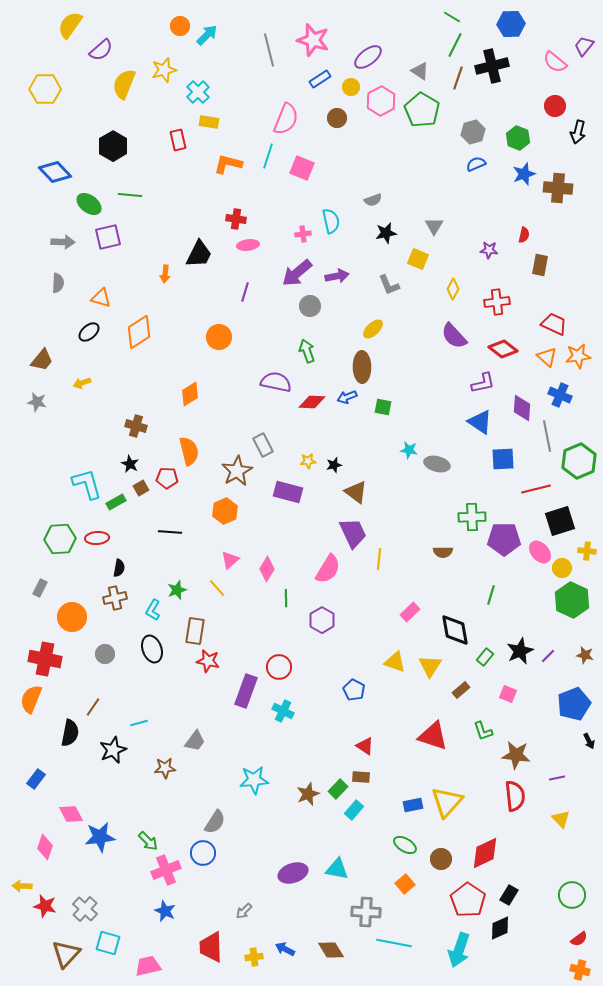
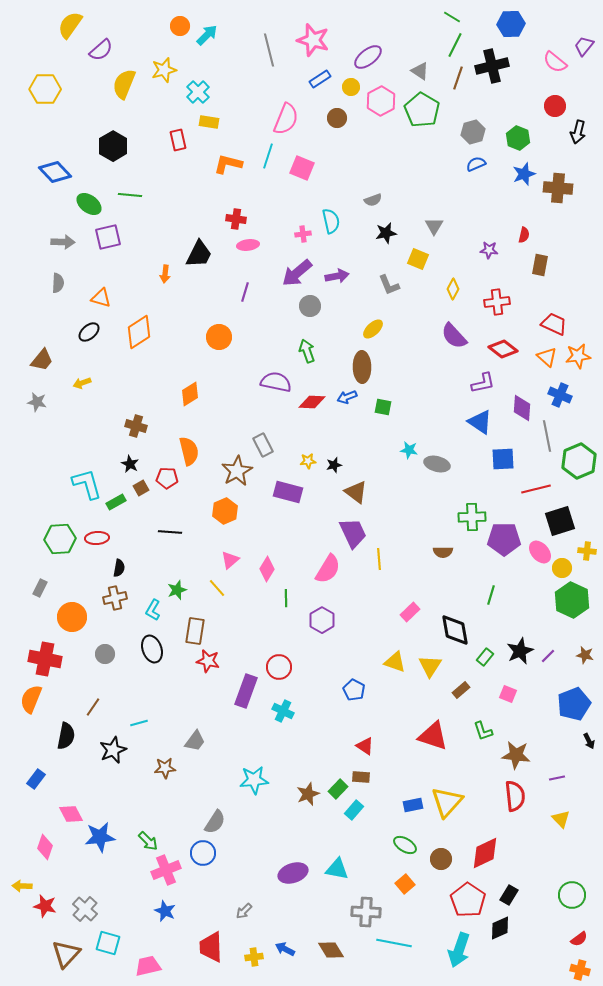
yellow line at (379, 559): rotated 10 degrees counterclockwise
black semicircle at (70, 733): moved 4 px left, 3 px down
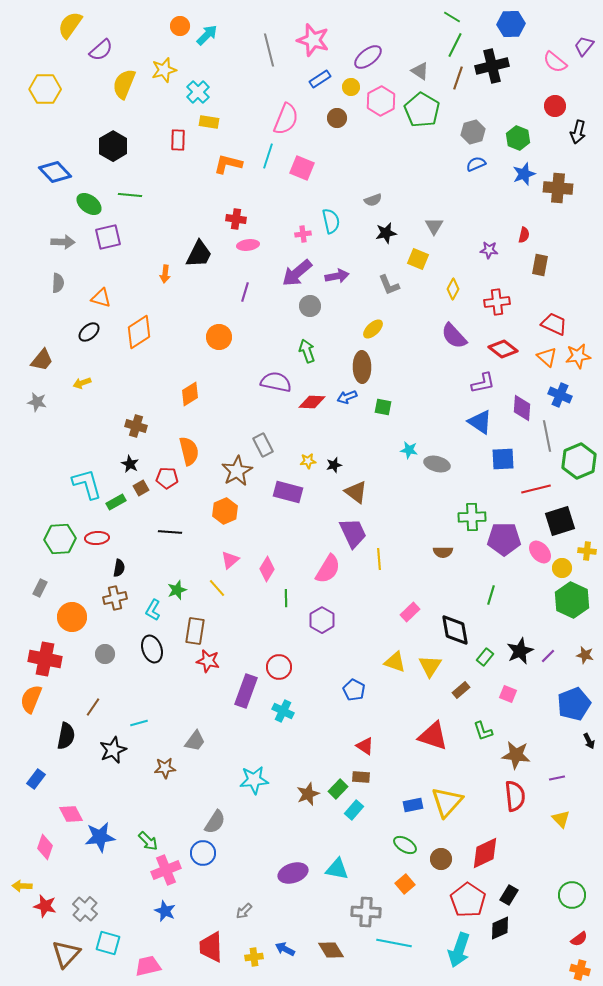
red rectangle at (178, 140): rotated 15 degrees clockwise
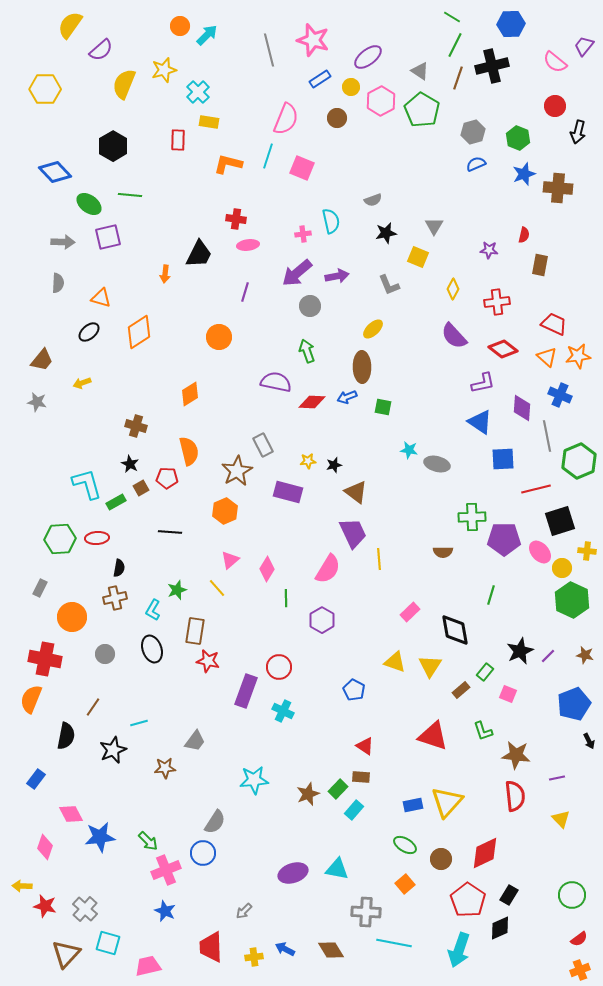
yellow square at (418, 259): moved 2 px up
green rectangle at (485, 657): moved 15 px down
orange cross at (580, 970): rotated 36 degrees counterclockwise
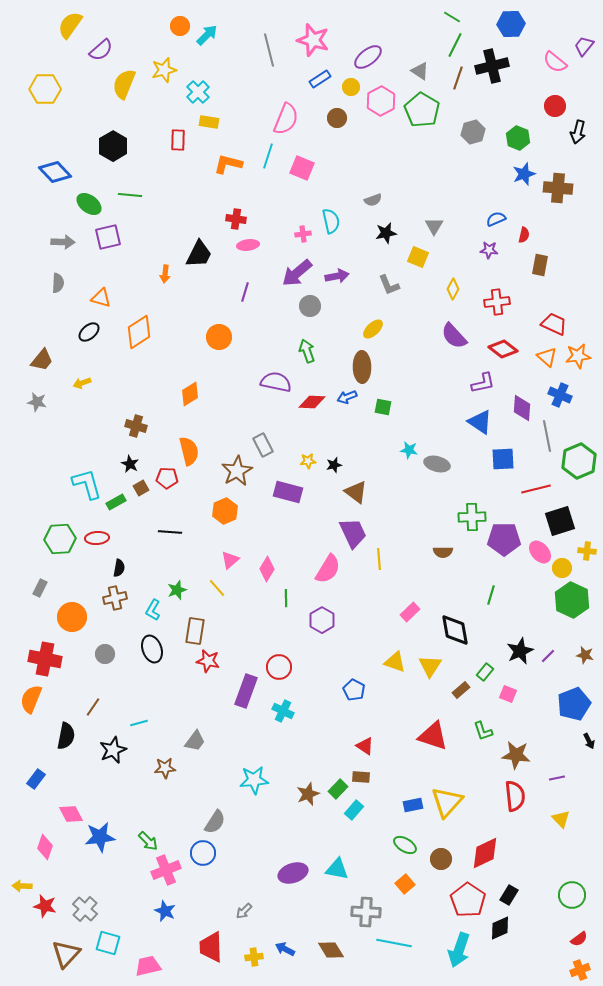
blue semicircle at (476, 164): moved 20 px right, 55 px down
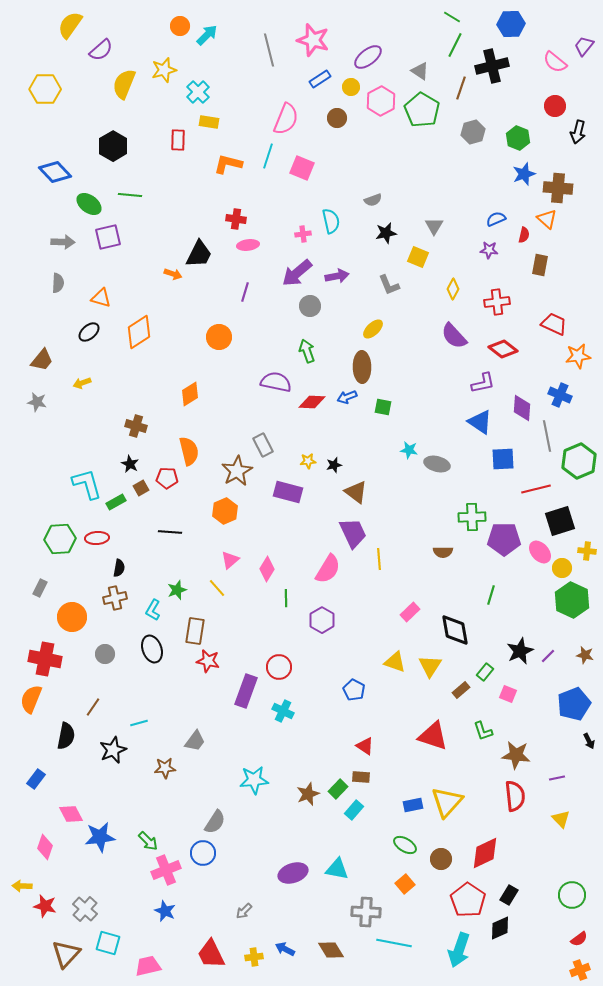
brown line at (458, 78): moved 3 px right, 10 px down
orange arrow at (165, 274): moved 8 px right; rotated 78 degrees counterclockwise
orange triangle at (547, 357): moved 138 px up
red trapezoid at (211, 947): moved 7 px down; rotated 24 degrees counterclockwise
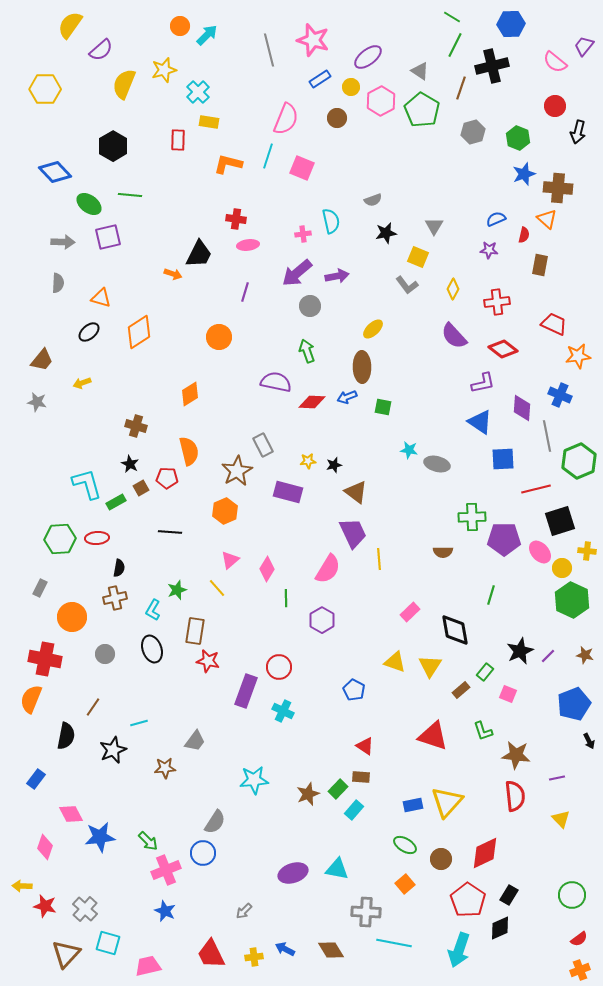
gray L-shape at (389, 285): moved 18 px right; rotated 15 degrees counterclockwise
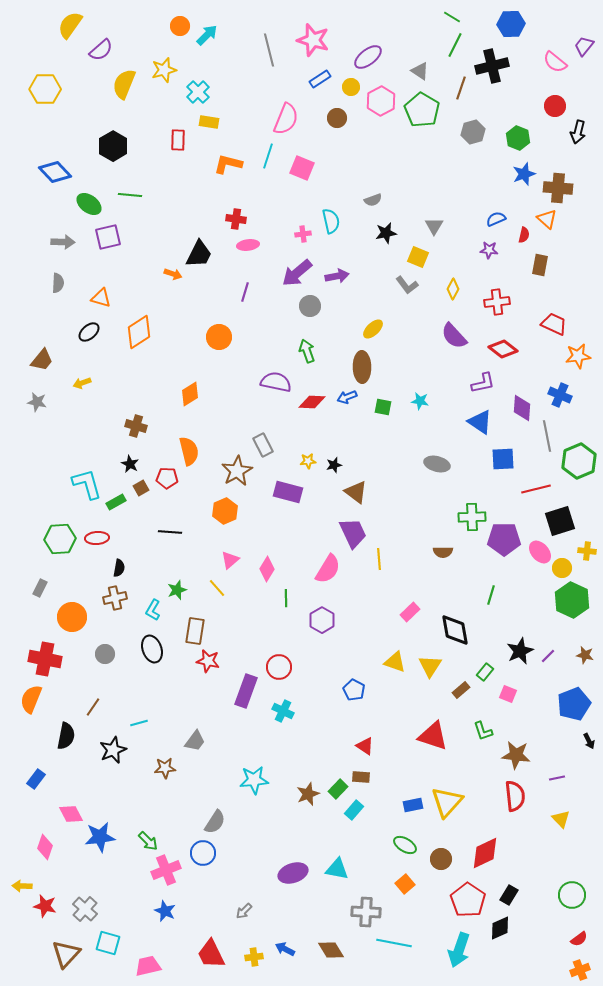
cyan star at (409, 450): moved 11 px right, 49 px up
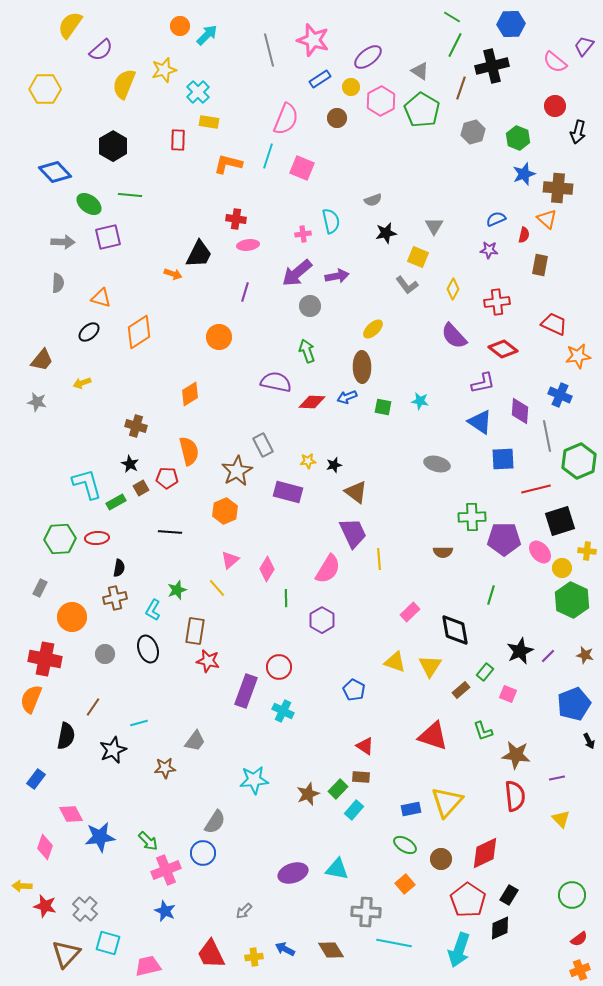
purple diamond at (522, 408): moved 2 px left, 3 px down
black ellipse at (152, 649): moved 4 px left
blue rectangle at (413, 805): moved 2 px left, 4 px down
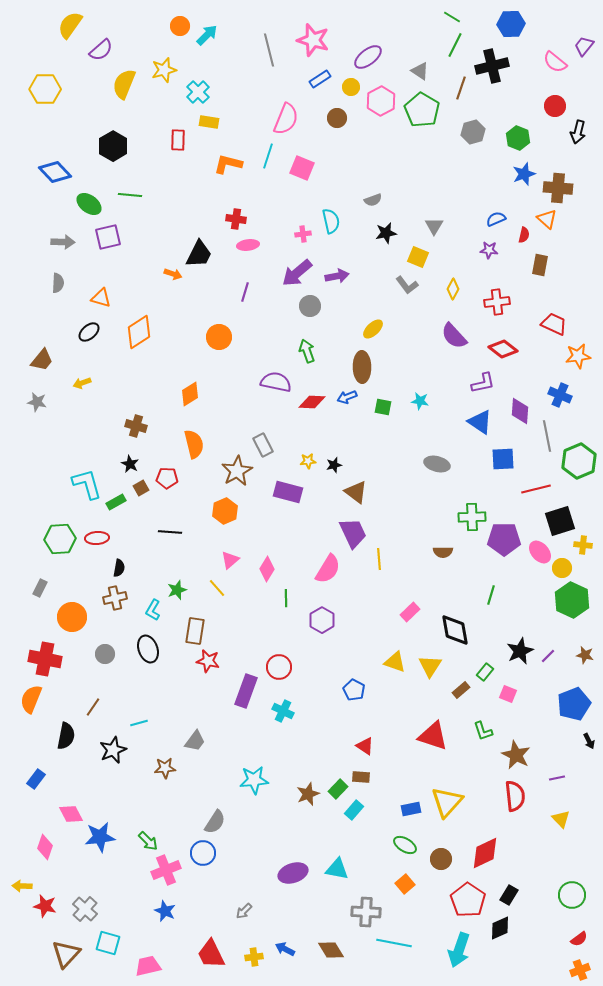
orange semicircle at (189, 451): moved 5 px right, 7 px up
yellow cross at (587, 551): moved 4 px left, 6 px up
brown star at (516, 755): rotated 20 degrees clockwise
